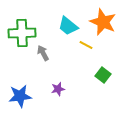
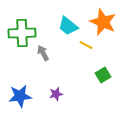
green square: rotated 21 degrees clockwise
purple star: moved 2 px left, 5 px down
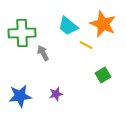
orange star: moved 2 px down
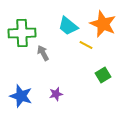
blue star: moved 1 px right; rotated 25 degrees clockwise
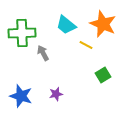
cyan trapezoid: moved 2 px left, 1 px up
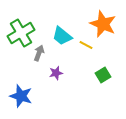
cyan trapezoid: moved 4 px left, 11 px down
green cross: moved 1 px left; rotated 28 degrees counterclockwise
gray arrow: moved 4 px left; rotated 49 degrees clockwise
purple star: moved 21 px up
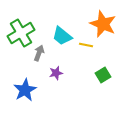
yellow line: rotated 16 degrees counterclockwise
blue star: moved 4 px right, 6 px up; rotated 25 degrees clockwise
